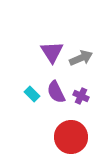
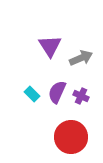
purple triangle: moved 2 px left, 6 px up
purple semicircle: moved 1 px right; rotated 50 degrees clockwise
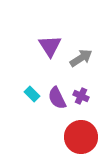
gray arrow: rotated 10 degrees counterclockwise
purple semicircle: moved 6 px down; rotated 50 degrees counterclockwise
red circle: moved 10 px right
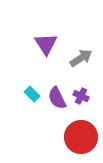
purple triangle: moved 4 px left, 2 px up
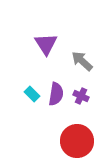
gray arrow: moved 1 px right, 3 px down; rotated 105 degrees counterclockwise
purple semicircle: moved 1 px left, 4 px up; rotated 145 degrees counterclockwise
red circle: moved 4 px left, 4 px down
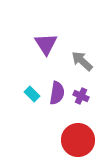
purple semicircle: moved 1 px right, 1 px up
red circle: moved 1 px right, 1 px up
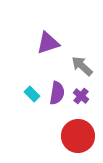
purple triangle: moved 2 px right, 1 px up; rotated 45 degrees clockwise
gray arrow: moved 5 px down
purple cross: rotated 14 degrees clockwise
red circle: moved 4 px up
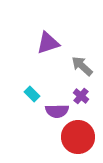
purple semicircle: moved 18 px down; rotated 80 degrees clockwise
red circle: moved 1 px down
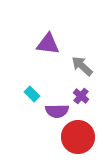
purple triangle: moved 1 px down; rotated 25 degrees clockwise
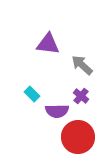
gray arrow: moved 1 px up
